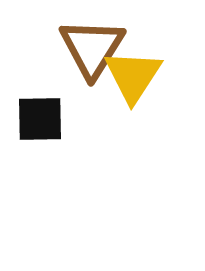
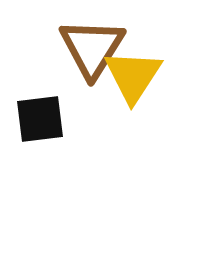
black square: rotated 6 degrees counterclockwise
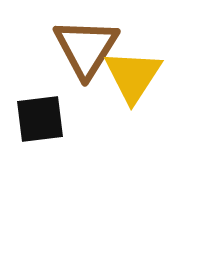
brown triangle: moved 6 px left
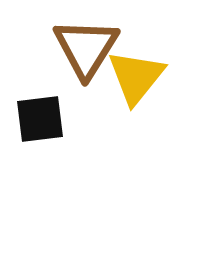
yellow triangle: moved 3 px right, 1 px down; rotated 6 degrees clockwise
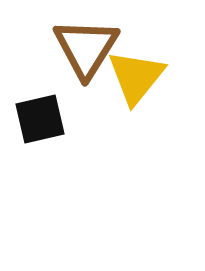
black square: rotated 6 degrees counterclockwise
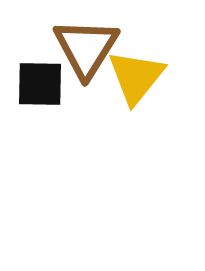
black square: moved 35 px up; rotated 14 degrees clockwise
